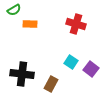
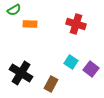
black cross: moved 1 px left, 1 px up; rotated 25 degrees clockwise
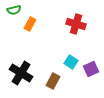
green semicircle: rotated 16 degrees clockwise
orange rectangle: rotated 64 degrees counterclockwise
purple square: rotated 28 degrees clockwise
brown rectangle: moved 2 px right, 3 px up
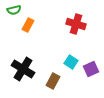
orange rectangle: moved 2 px left, 1 px down
black cross: moved 2 px right, 4 px up
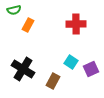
red cross: rotated 18 degrees counterclockwise
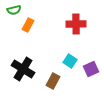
cyan square: moved 1 px left, 1 px up
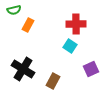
cyan square: moved 15 px up
